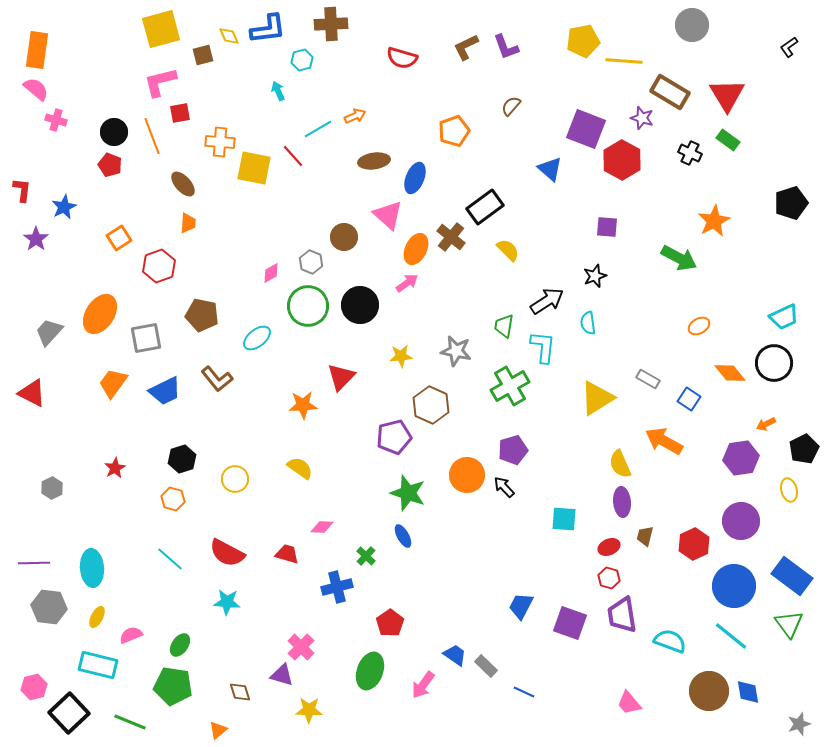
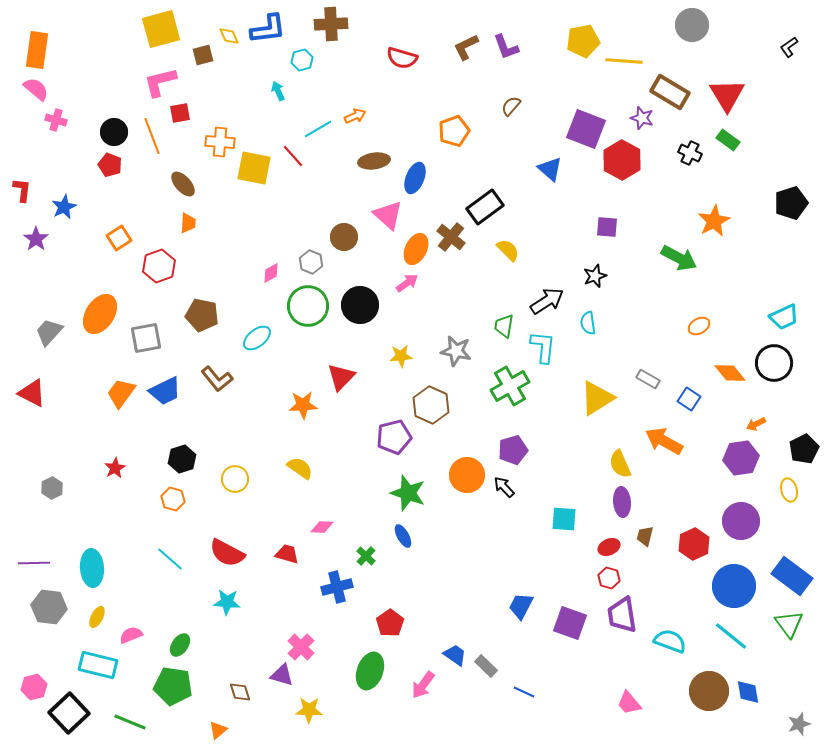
orange trapezoid at (113, 383): moved 8 px right, 10 px down
orange arrow at (766, 424): moved 10 px left
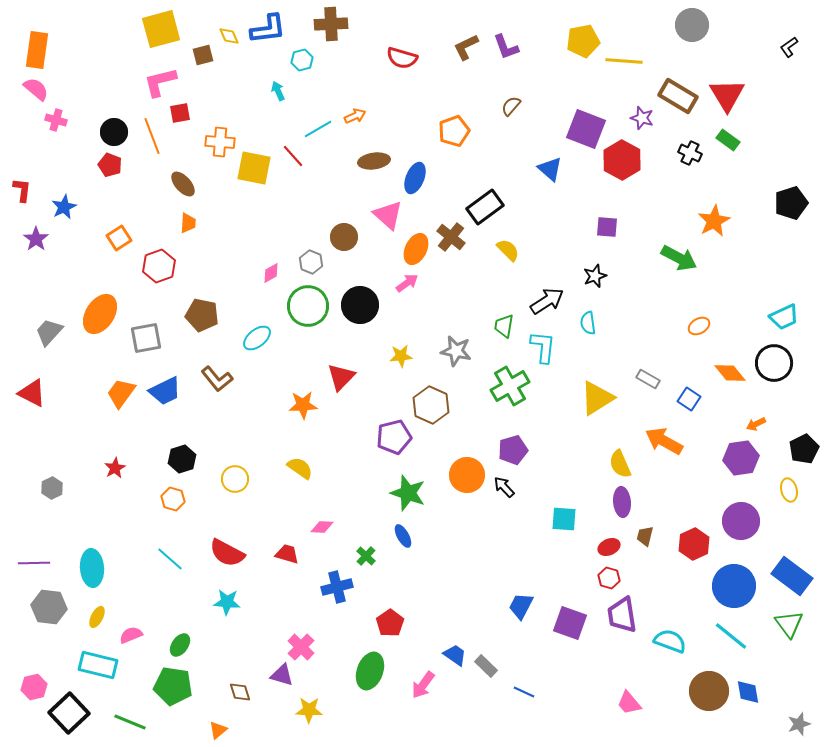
brown rectangle at (670, 92): moved 8 px right, 4 px down
